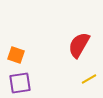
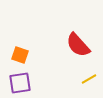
red semicircle: moved 1 px left; rotated 72 degrees counterclockwise
orange square: moved 4 px right
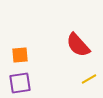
orange square: rotated 24 degrees counterclockwise
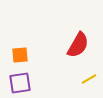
red semicircle: rotated 108 degrees counterclockwise
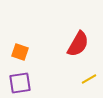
red semicircle: moved 1 px up
orange square: moved 3 px up; rotated 24 degrees clockwise
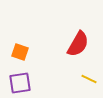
yellow line: rotated 56 degrees clockwise
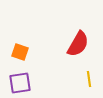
yellow line: rotated 56 degrees clockwise
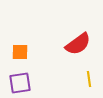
red semicircle: rotated 24 degrees clockwise
orange square: rotated 18 degrees counterclockwise
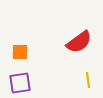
red semicircle: moved 1 px right, 2 px up
yellow line: moved 1 px left, 1 px down
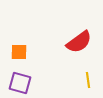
orange square: moved 1 px left
purple square: rotated 25 degrees clockwise
